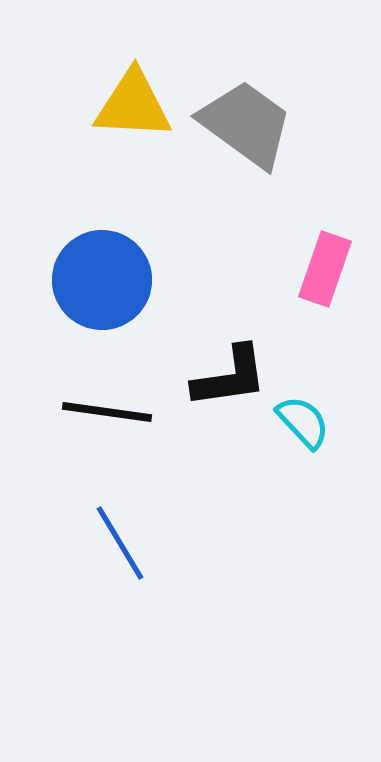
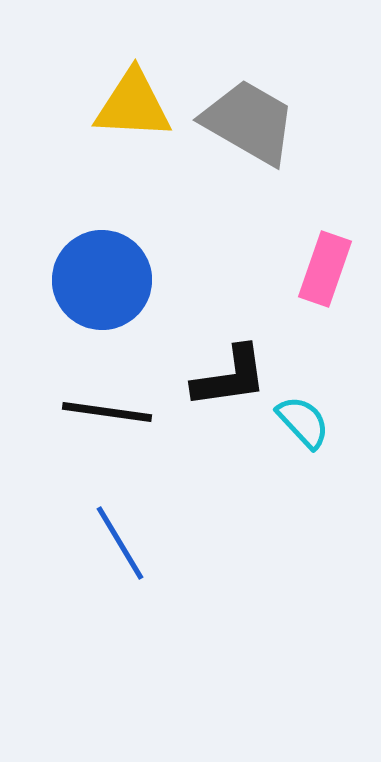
gray trapezoid: moved 3 px right, 2 px up; rotated 6 degrees counterclockwise
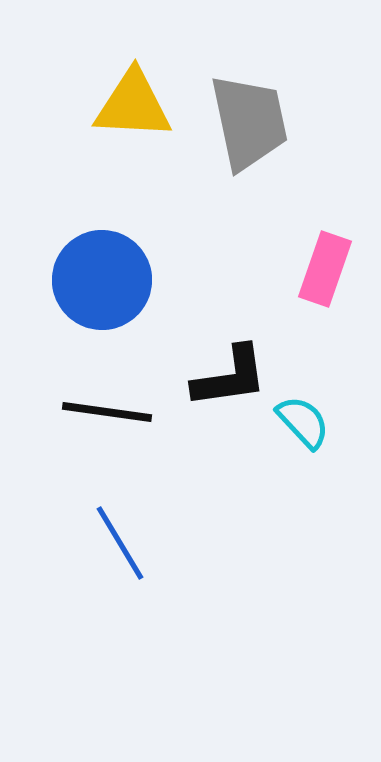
gray trapezoid: rotated 48 degrees clockwise
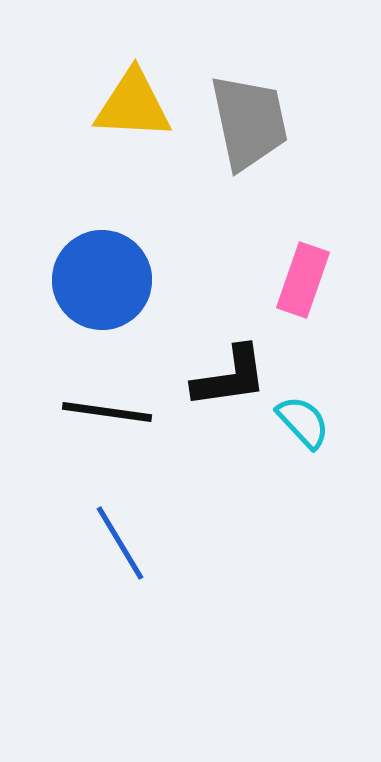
pink rectangle: moved 22 px left, 11 px down
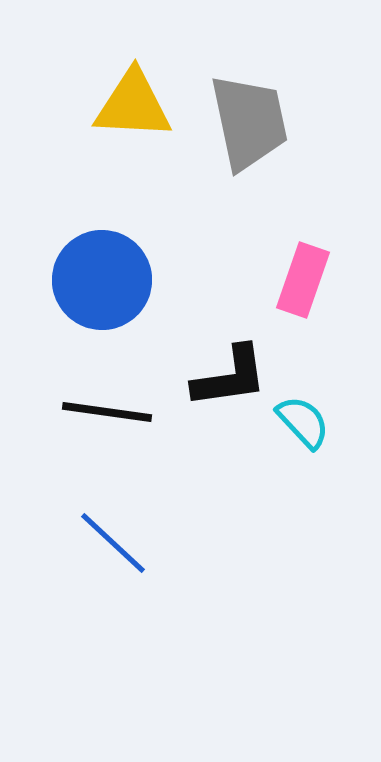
blue line: moved 7 px left; rotated 16 degrees counterclockwise
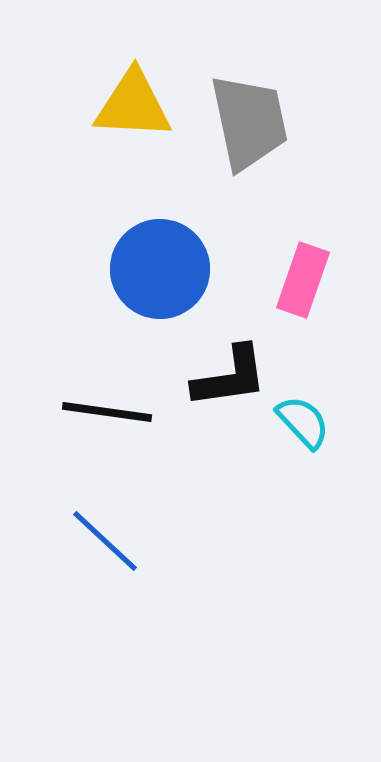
blue circle: moved 58 px right, 11 px up
blue line: moved 8 px left, 2 px up
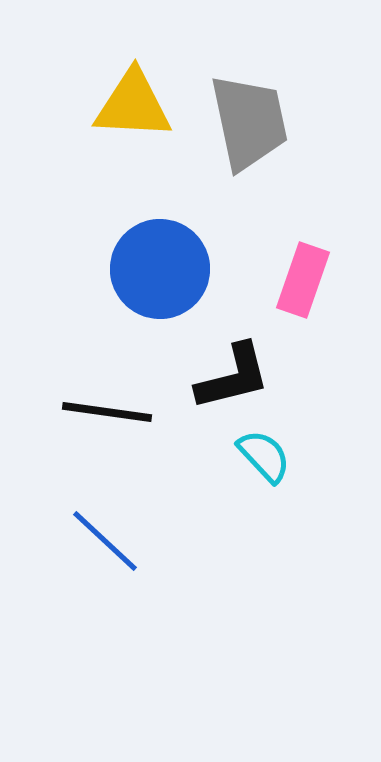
black L-shape: moved 3 px right; rotated 6 degrees counterclockwise
cyan semicircle: moved 39 px left, 34 px down
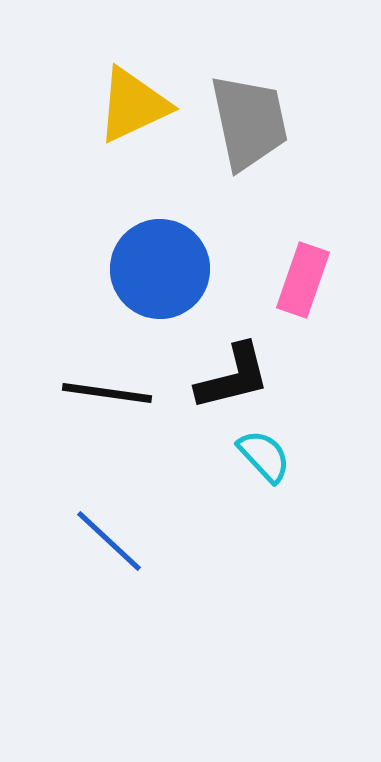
yellow triangle: rotated 28 degrees counterclockwise
black line: moved 19 px up
blue line: moved 4 px right
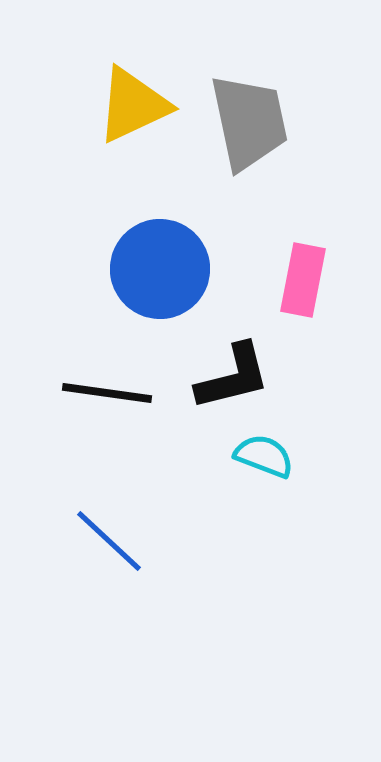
pink rectangle: rotated 8 degrees counterclockwise
cyan semicircle: rotated 26 degrees counterclockwise
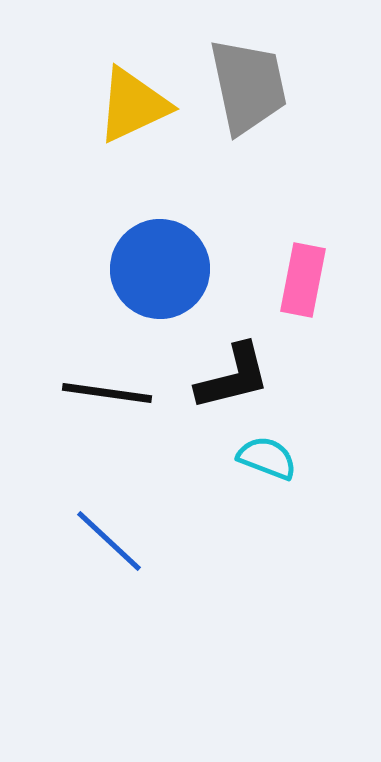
gray trapezoid: moved 1 px left, 36 px up
cyan semicircle: moved 3 px right, 2 px down
